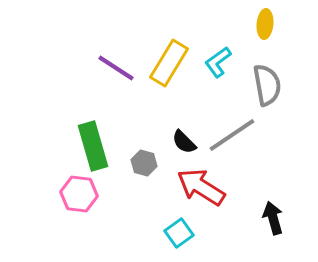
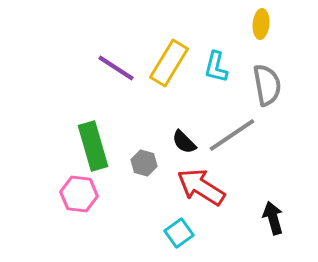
yellow ellipse: moved 4 px left
cyan L-shape: moved 2 px left, 5 px down; rotated 40 degrees counterclockwise
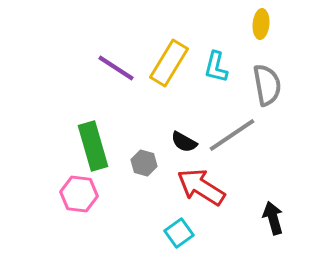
black semicircle: rotated 16 degrees counterclockwise
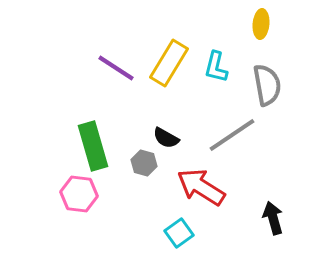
black semicircle: moved 18 px left, 4 px up
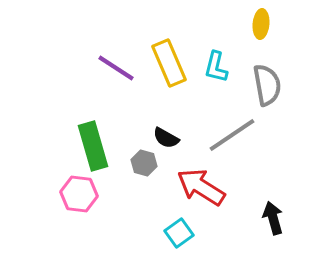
yellow rectangle: rotated 54 degrees counterclockwise
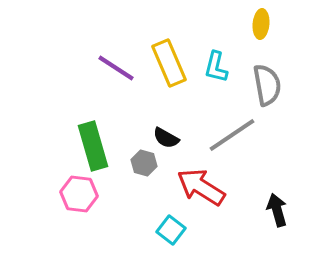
black arrow: moved 4 px right, 8 px up
cyan square: moved 8 px left, 3 px up; rotated 16 degrees counterclockwise
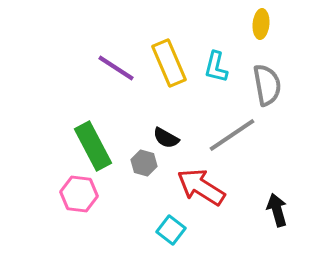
green rectangle: rotated 12 degrees counterclockwise
